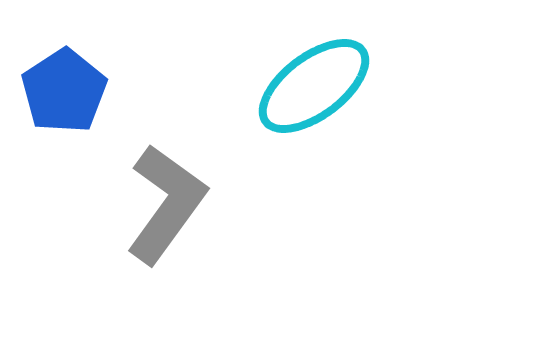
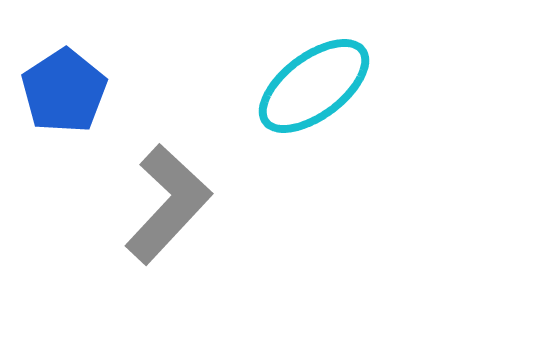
gray L-shape: moved 2 px right; rotated 7 degrees clockwise
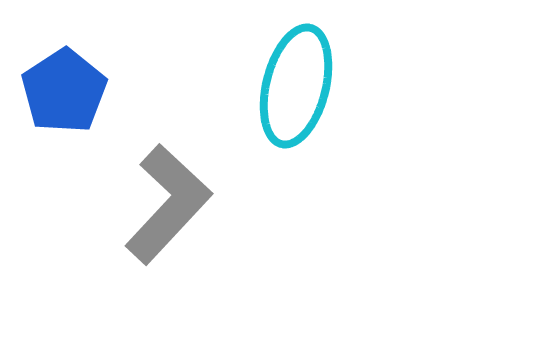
cyan ellipse: moved 18 px left; rotated 39 degrees counterclockwise
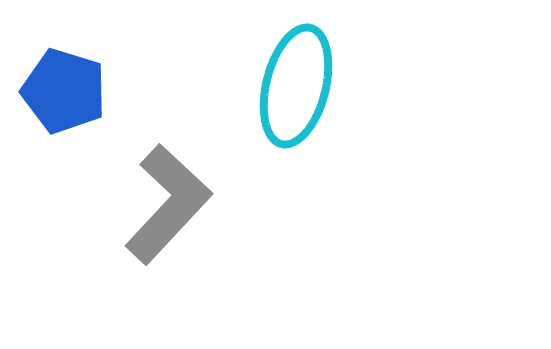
blue pentagon: rotated 22 degrees counterclockwise
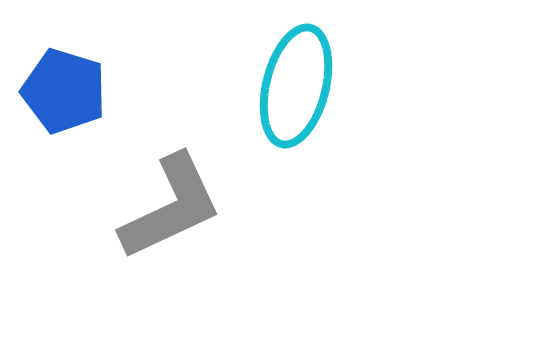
gray L-shape: moved 3 px right, 3 px down; rotated 22 degrees clockwise
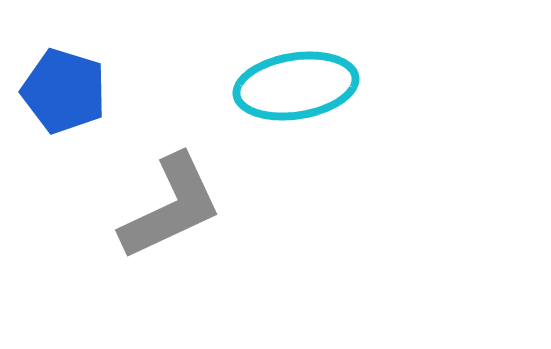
cyan ellipse: rotated 67 degrees clockwise
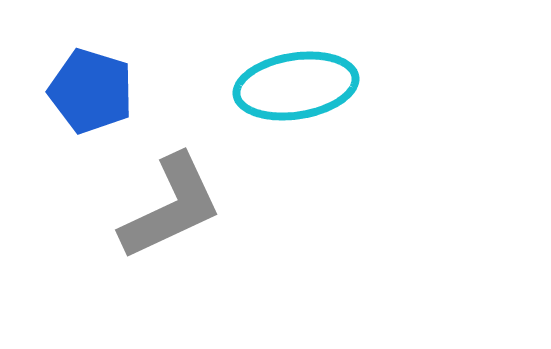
blue pentagon: moved 27 px right
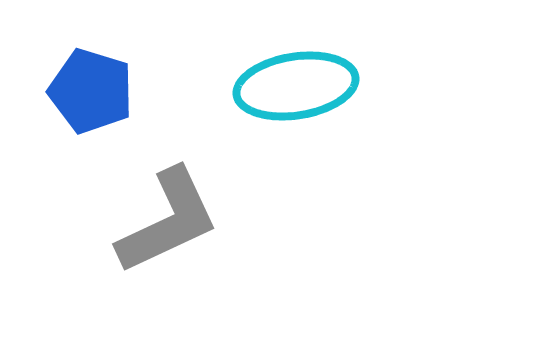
gray L-shape: moved 3 px left, 14 px down
